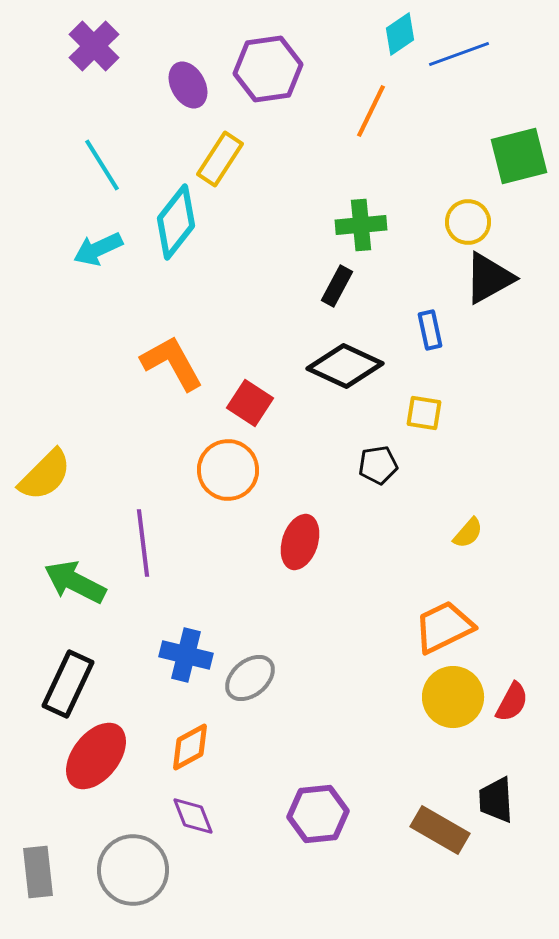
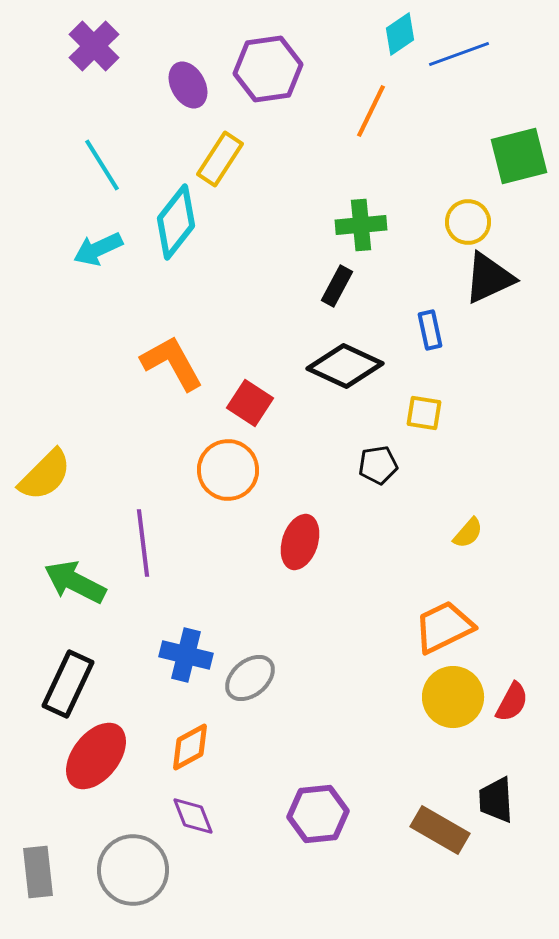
black triangle at (489, 278): rotated 4 degrees clockwise
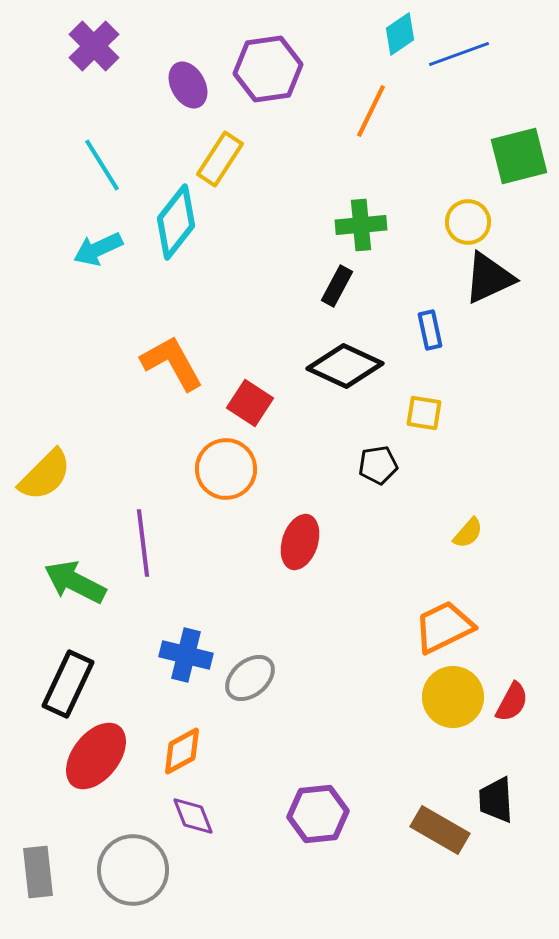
orange circle at (228, 470): moved 2 px left, 1 px up
orange diamond at (190, 747): moved 8 px left, 4 px down
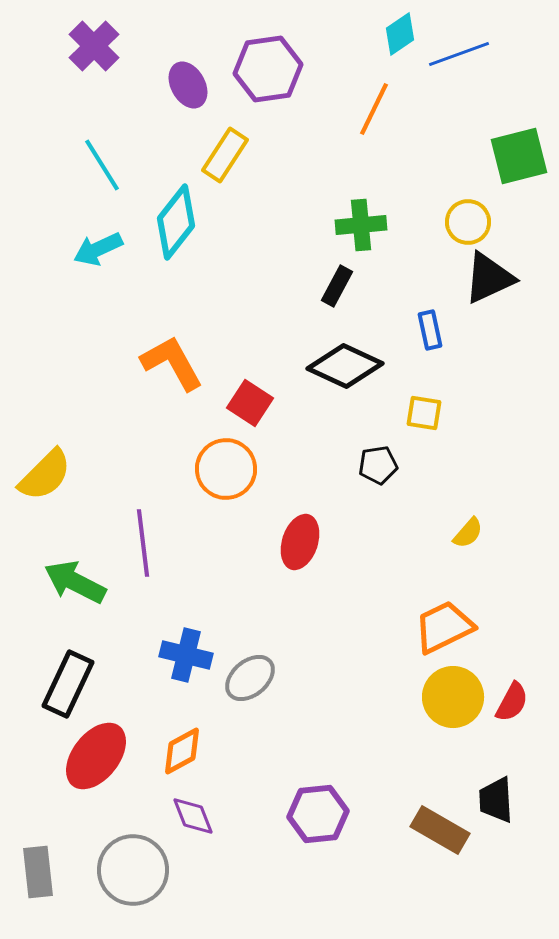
orange line at (371, 111): moved 3 px right, 2 px up
yellow rectangle at (220, 159): moved 5 px right, 4 px up
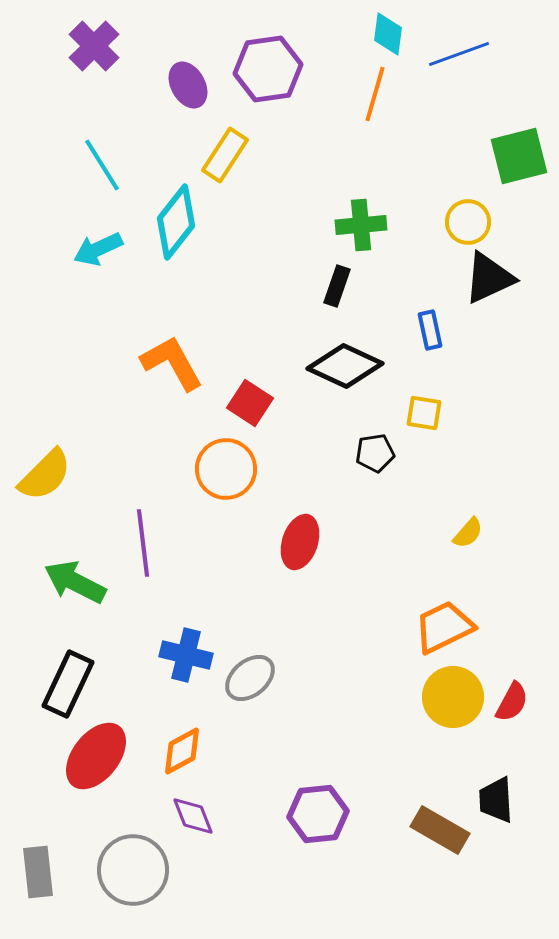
cyan diamond at (400, 34): moved 12 px left; rotated 48 degrees counterclockwise
orange line at (374, 109): moved 1 px right, 15 px up; rotated 10 degrees counterclockwise
black rectangle at (337, 286): rotated 9 degrees counterclockwise
black pentagon at (378, 465): moved 3 px left, 12 px up
